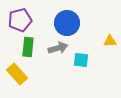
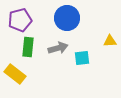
blue circle: moved 5 px up
cyan square: moved 1 px right, 2 px up; rotated 14 degrees counterclockwise
yellow rectangle: moved 2 px left; rotated 10 degrees counterclockwise
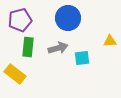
blue circle: moved 1 px right
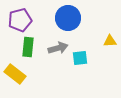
cyan square: moved 2 px left
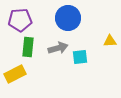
purple pentagon: rotated 10 degrees clockwise
cyan square: moved 1 px up
yellow rectangle: rotated 65 degrees counterclockwise
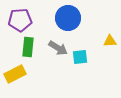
gray arrow: rotated 48 degrees clockwise
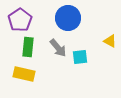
purple pentagon: rotated 30 degrees counterclockwise
yellow triangle: rotated 32 degrees clockwise
gray arrow: rotated 18 degrees clockwise
yellow rectangle: moved 9 px right; rotated 40 degrees clockwise
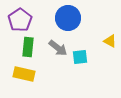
gray arrow: rotated 12 degrees counterclockwise
